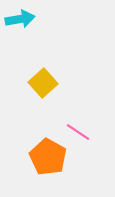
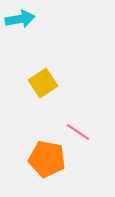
yellow square: rotated 8 degrees clockwise
orange pentagon: moved 1 px left, 2 px down; rotated 18 degrees counterclockwise
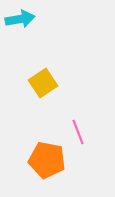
pink line: rotated 35 degrees clockwise
orange pentagon: moved 1 px down
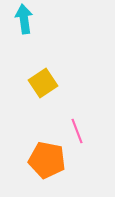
cyan arrow: moved 4 px right; rotated 88 degrees counterclockwise
pink line: moved 1 px left, 1 px up
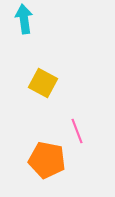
yellow square: rotated 28 degrees counterclockwise
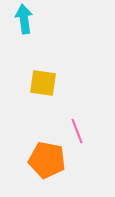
yellow square: rotated 20 degrees counterclockwise
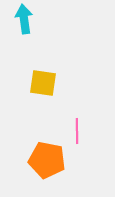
pink line: rotated 20 degrees clockwise
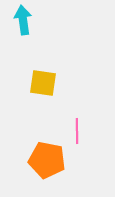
cyan arrow: moved 1 px left, 1 px down
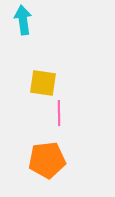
pink line: moved 18 px left, 18 px up
orange pentagon: rotated 18 degrees counterclockwise
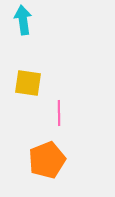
yellow square: moved 15 px left
orange pentagon: rotated 15 degrees counterclockwise
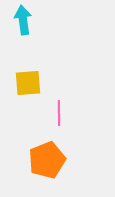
yellow square: rotated 12 degrees counterclockwise
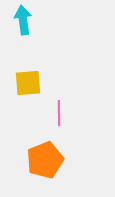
orange pentagon: moved 2 px left
